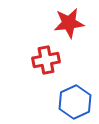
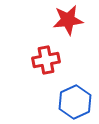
red star: moved 1 px left, 3 px up
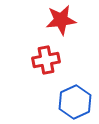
red star: moved 7 px left
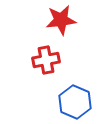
blue hexagon: rotated 12 degrees counterclockwise
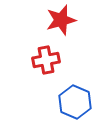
red star: rotated 8 degrees counterclockwise
